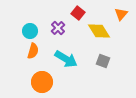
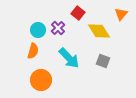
cyan circle: moved 8 px right, 1 px up
cyan arrow: moved 3 px right, 1 px up; rotated 15 degrees clockwise
orange circle: moved 1 px left, 2 px up
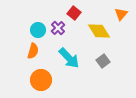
red square: moved 4 px left
gray square: rotated 32 degrees clockwise
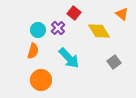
orange triangle: moved 1 px right; rotated 32 degrees counterclockwise
gray square: moved 11 px right, 1 px down
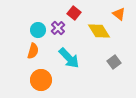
orange triangle: moved 3 px left
